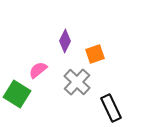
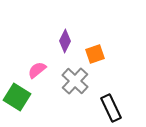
pink semicircle: moved 1 px left
gray cross: moved 2 px left, 1 px up
green square: moved 3 px down
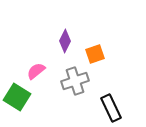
pink semicircle: moved 1 px left, 1 px down
gray cross: rotated 28 degrees clockwise
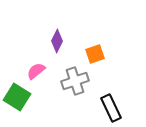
purple diamond: moved 8 px left
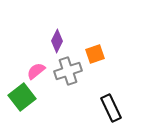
gray cross: moved 7 px left, 10 px up
green square: moved 5 px right; rotated 20 degrees clockwise
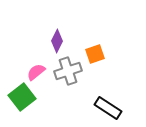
pink semicircle: moved 1 px down
black rectangle: moved 3 px left; rotated 32 degrees counterclockwise
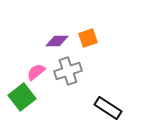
purple diamond: rotated 65 degrees clockwise
orange square: moved 7 px left, 16 px up
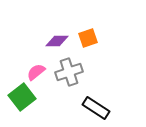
gray cross: moved 1 px right, 1 px down
black rectangle: moved 12 px left
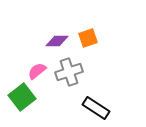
pink semicircle: moved 1 px right, 1 px up
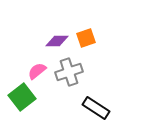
orange square: moved 2 px left
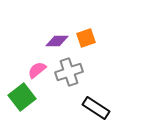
pink semicircle: moved 1 px up
